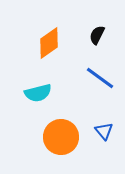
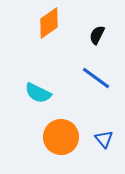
orange diamond: moved 20 px up
blue line: moved 4 px left
cyan semicircle: rotated 40 degrees clockwise
blue triangle: moved 8 px down
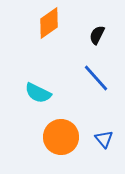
blue line: rotated 12 degrees clockwise
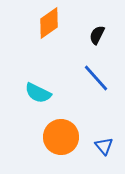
blue triangle: moved 7 px down
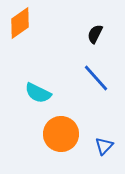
orange diamond: moved 29 px left
black semicircle: moved 2 px left, 1 px up
orange circle: moved 3 px up
blue triangle: rotated 24 degrees clockwise
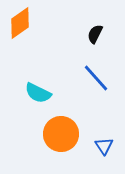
blue triangle: rotated 18 degrees counterclockwise
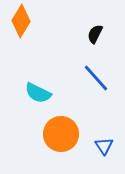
orange diamond: moved 1 px right, 2 px up; rotated 24 degrees counterclockwise
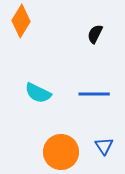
blue line: moved 2 px left, 16 px down; rotated 48 degrees counterclockwise
orange circle: moved 18 px down
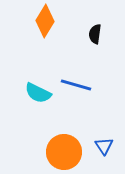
orange diamond: moved 24 px right
black semicircle: rotated 18 degrees counterclockwise
blue line: moved 18 px left, 9 px up; rotated 16 degrees clockwise
orange circle: moved 3 px right
